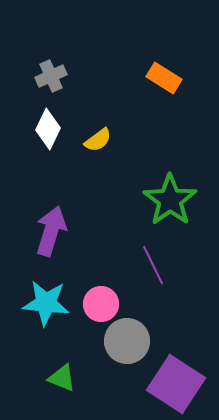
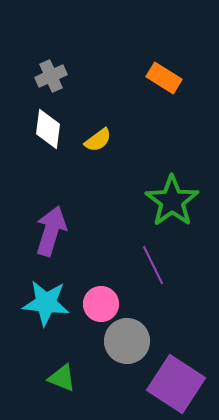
white diamond: rotated 18 degrees counterclockwise
green star: moved 2 px right, 1 px down
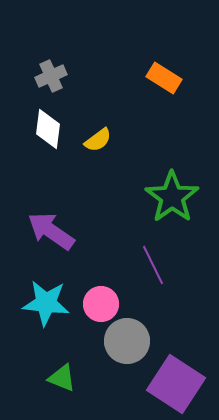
green star: moved 4 px up
purple arrow: rotated 72 degrees counterclockwise
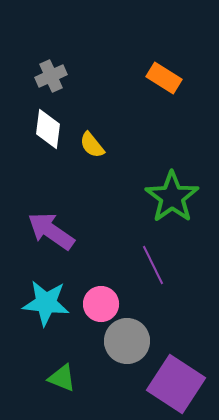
yellow semicircle: moved 6 px left, 5 px down; rotated 88 degrees clockwise
